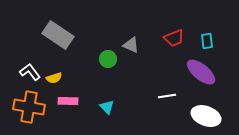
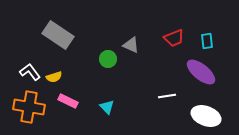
yellow semicircle: moved 1 px up
pink rectangle: rotated 24 degrees clockwise
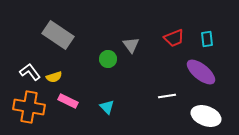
cyan rectangle: moved 2 px up
gray triangle: rotated 30 degrees clockwise
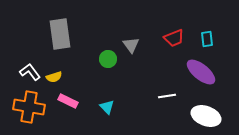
gray rectangle: moved 2 px right, 1 px up; rotated 48 degrees clockwise
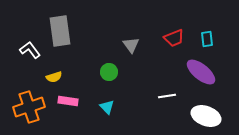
gray rectangle: moved 3 px up
green circle: moved 1 px right, 13 px down
white L-shape: moved 22 px up
pink rectangle: rotated 18 degrees counterclockwise
orange cross: rotated 28 degrees counterclockwise
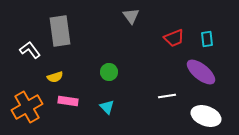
gray triangle: moved 29 px up
yellow semicircle: moved 1 px right
orange cross: moved 2 px left; rotated 12 degrees counterclockwise
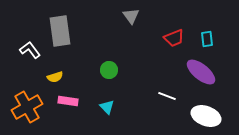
green circle: moved 2 px up
white line: rotated 30 degrees clockwise
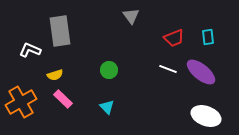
cyan rectangle: moved 1 px right, 2 px up
white L-shape: rotated 30 degrees counterclockwise
yellow semicircle: moved 2 px up
white line: moved 1 px right, 27 px up
pink rectangle: moved 5 px left, 2 px up; rotated 36 degrees clockwise
orange cross: moved 6 px left, 5 px up
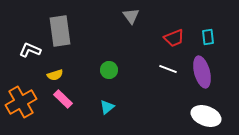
purple ellipse: moved 1 px right; rotated 36 degrees clockwise
cyan triangle: rotated 35 degrees clockwise
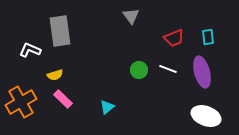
green circle: moved 30 px right
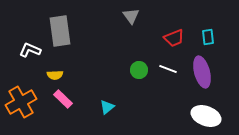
yellow semicircle: rotated 14 degrees clockwise
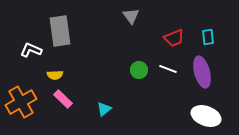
white L-shape: moved 1 px right
cyan triangle: moved 3 px left, 2 px down
